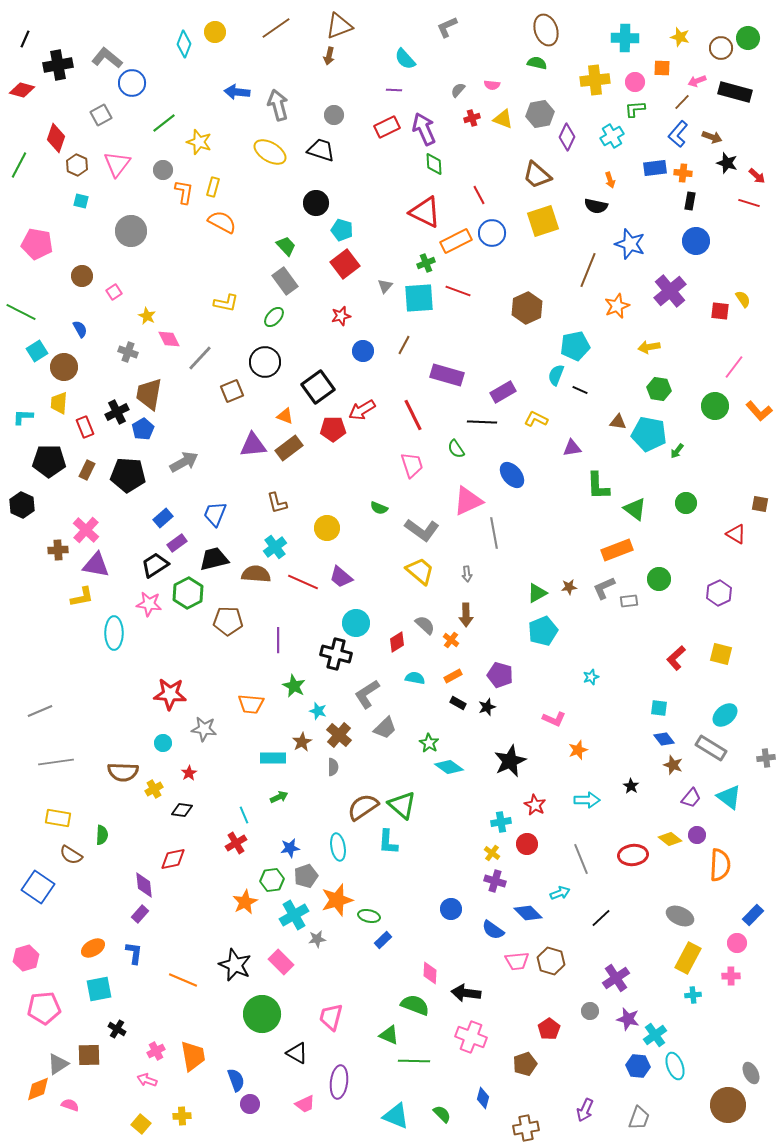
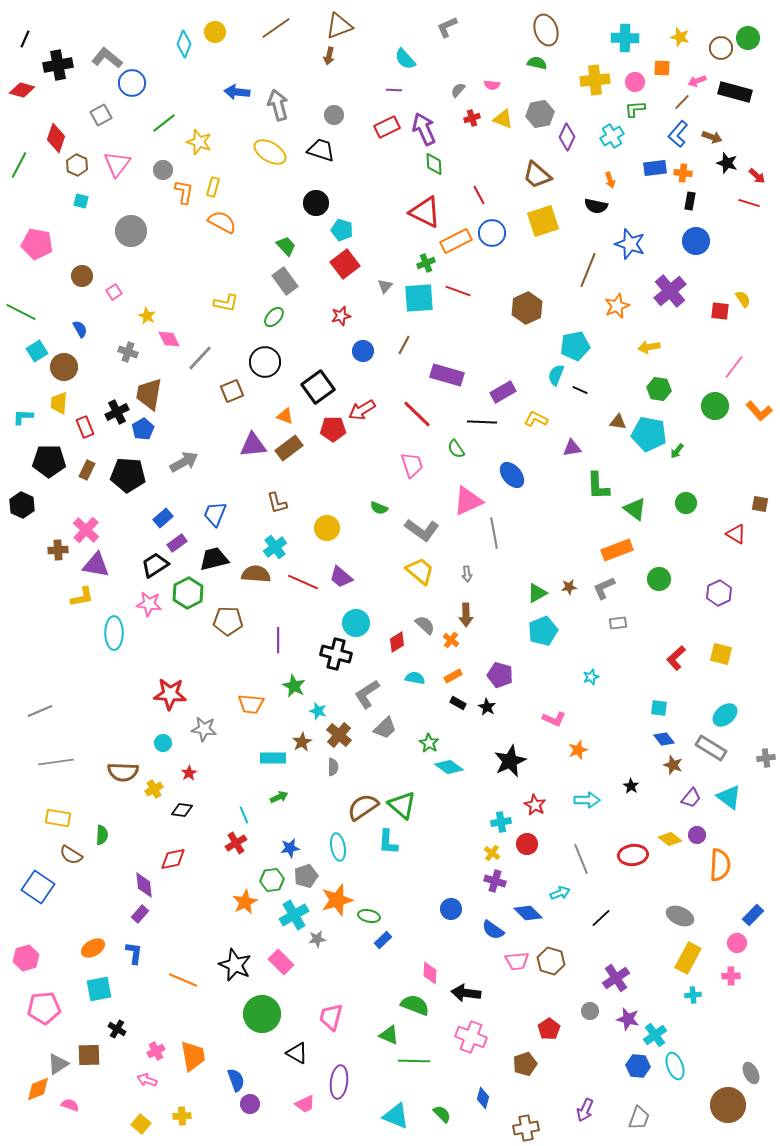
red line at (413, 415): moved 4 px right, 1 px up; rotated 20 degrees counterclockwise
gray rectangle at (629, 601): moved 11 px left, 22 px down
black star at (487, 707): rotated 24 degrees counterclockwise
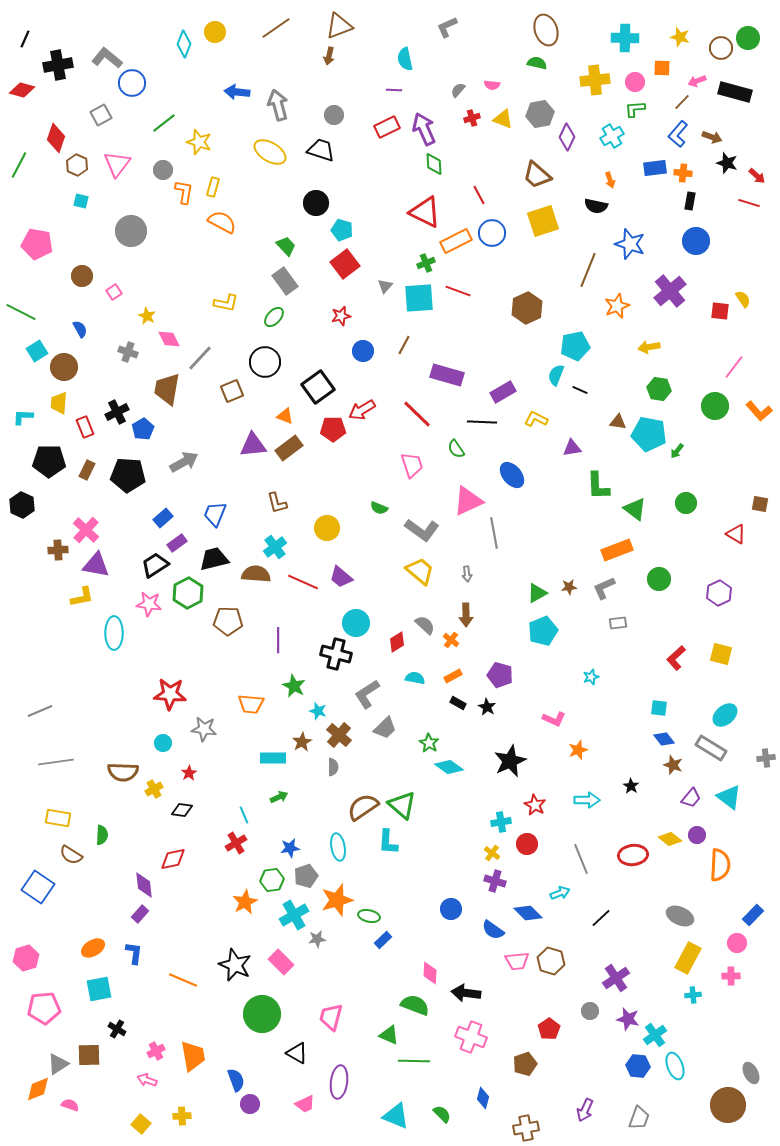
cyan semicircle at (405, 59): rotated 30 degrees clockwise
brown trapezoid at (149, 394): moved 18 px right, 5 px up
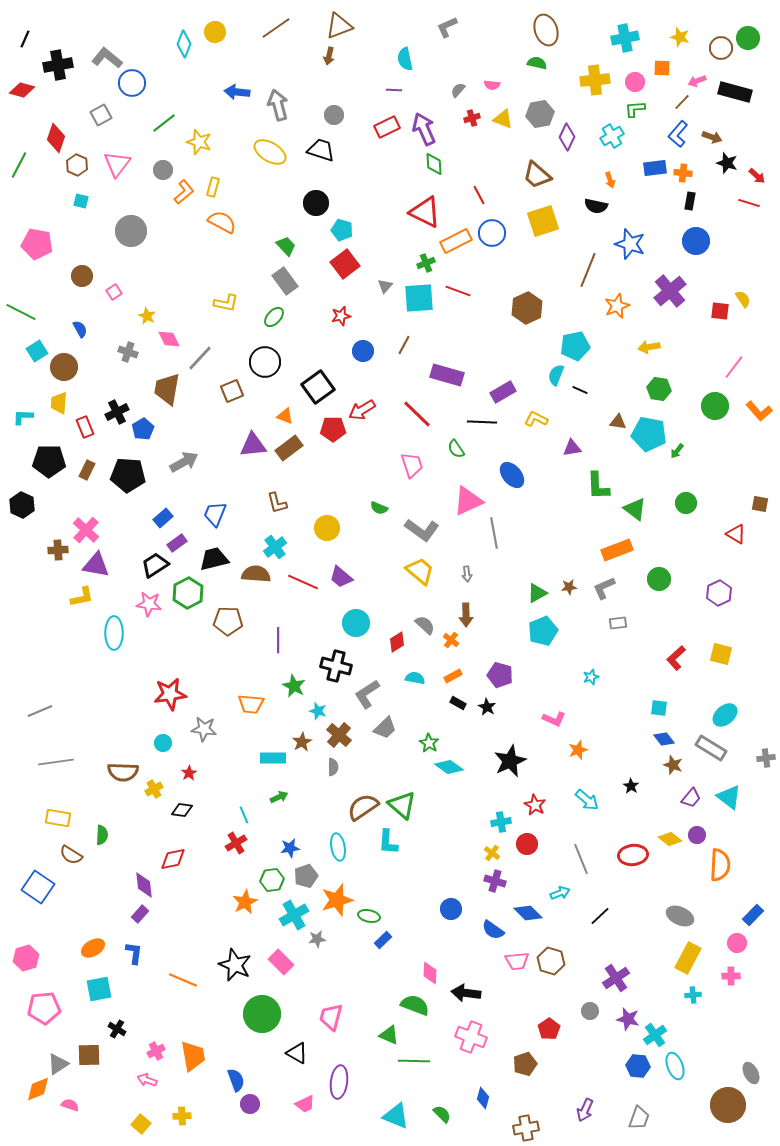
cyan cross at (625, 38): rotated 12 degrees counterclockwise
orange L-shape at (184, 192): rotated 40 degrees clockwise
black cross at (336, 654): moved 12 px down
red star at (170, 694): rotated 12 degrees counterclockwise
cyan arrow at (587, 800): rotated 40 degrees clockwise
black line at (601, 918): moved 1 px left, 2 px up
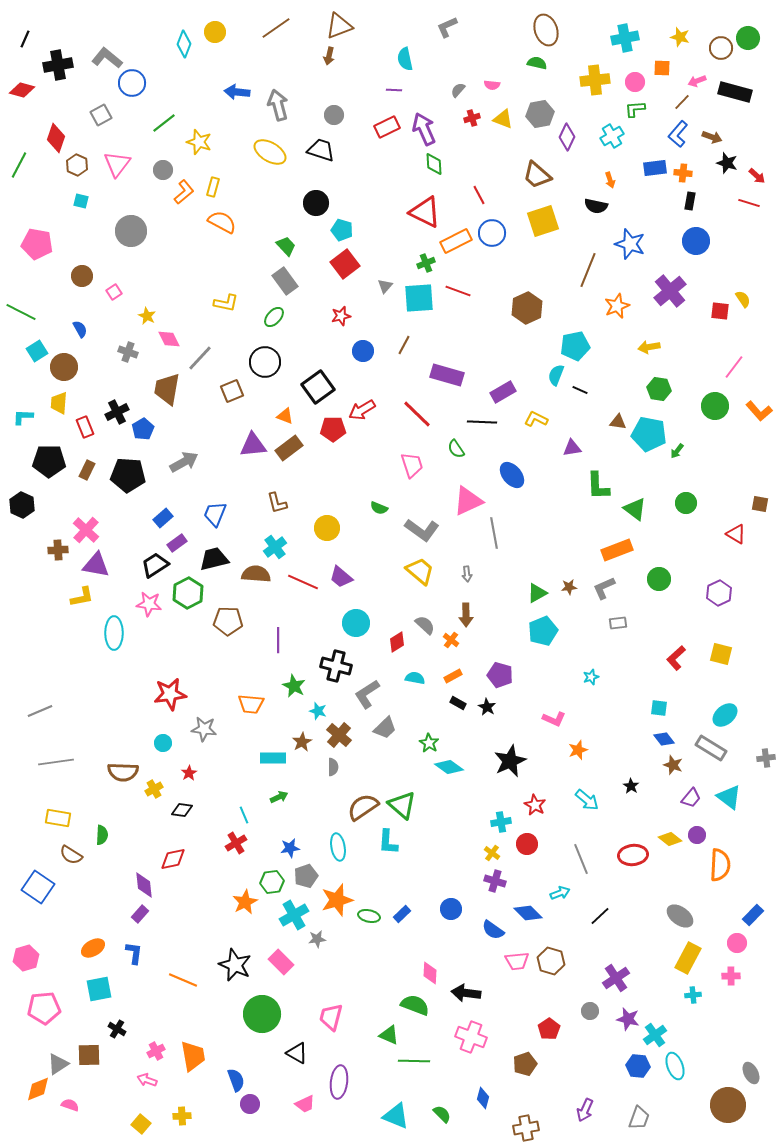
green hexagon at (272, 880): moved 2 px down
gray ellipse at (680, 916): rotated 12 degrees clockwise
blue rectangle at (383, 940): moved 19 px right, 26 px up
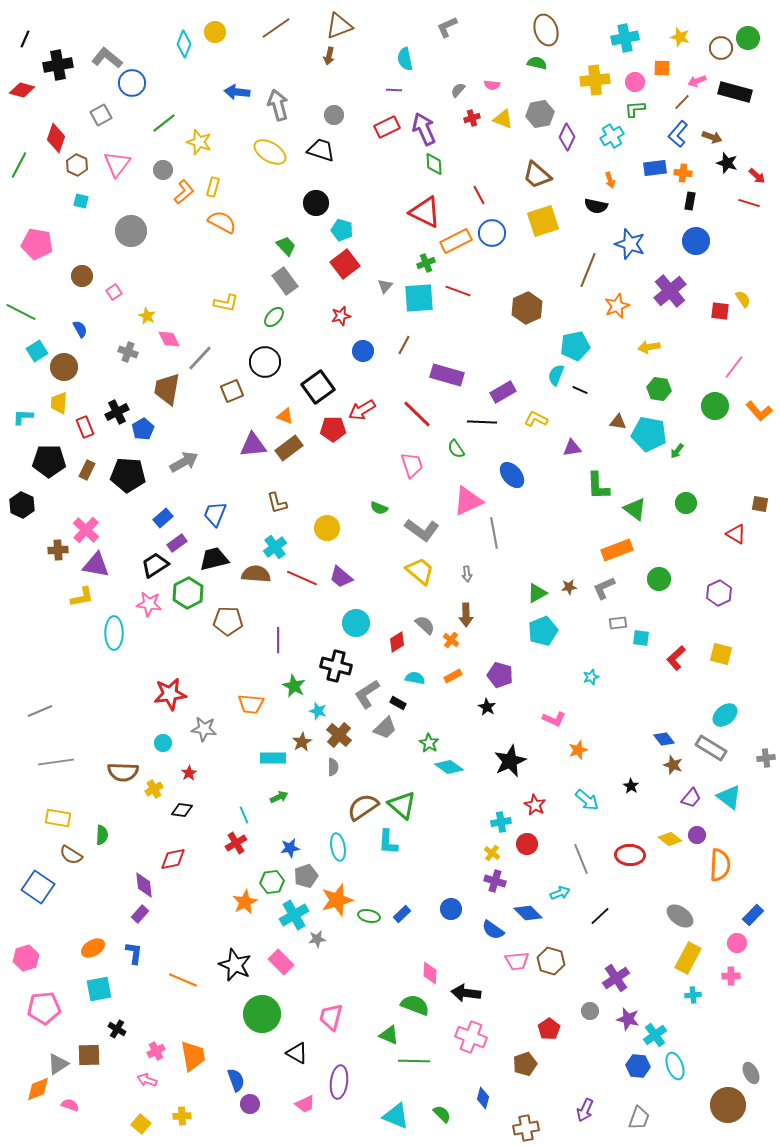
red line at (303, 582): moved 1 px left, 4 px up
black rectangle at (458, 703): moved 60 px left
cyan square at (659, 708): moved 18 px left, 70 px up
red ellipse at (633, 855): moved 3 px left; rotated 8 degrees clockwise
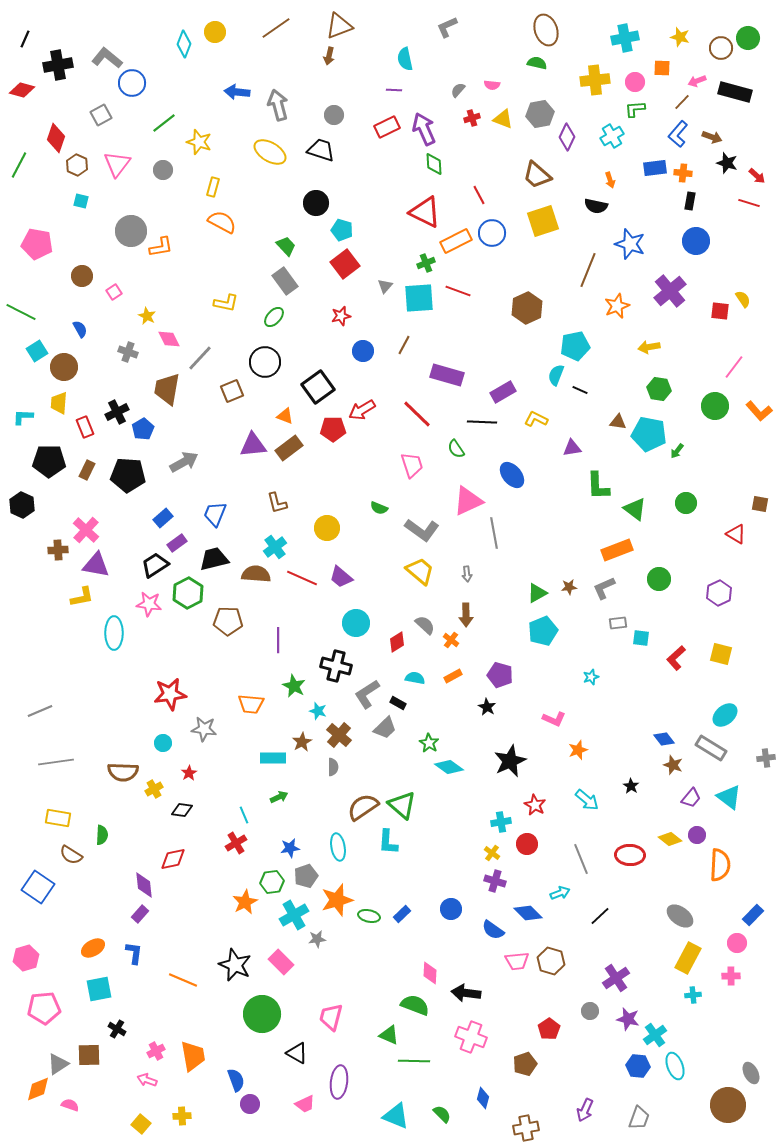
orange L-shape at (184, 192): moved 23 px left, 55 px down; rotated 30 degrees clockwise
